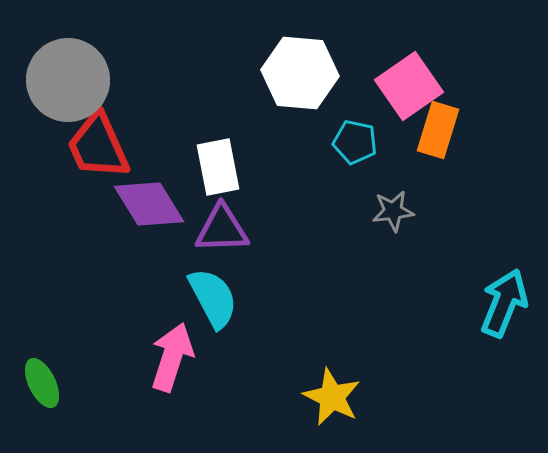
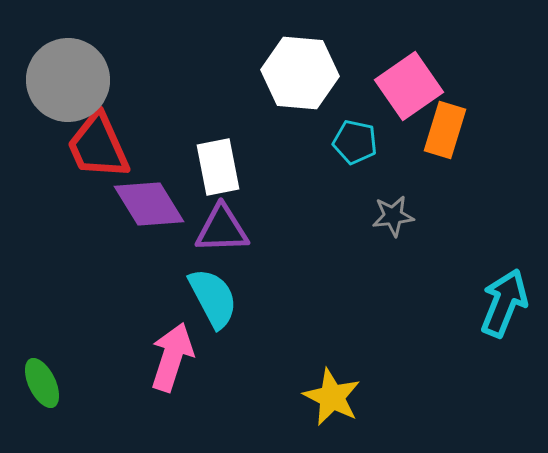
orange rectangle: moved 7 px right
gray star: moved 5 px down
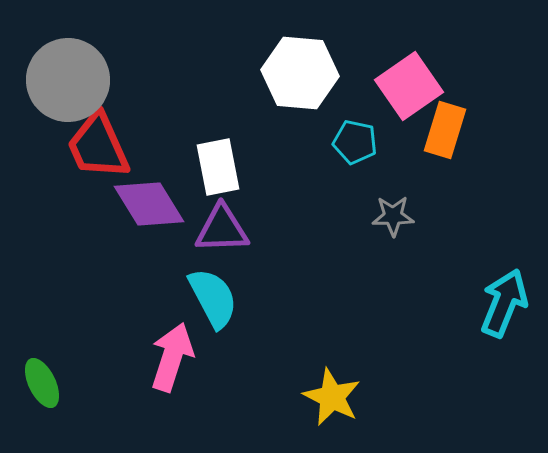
gray star: rotated 6 degrees clockwise
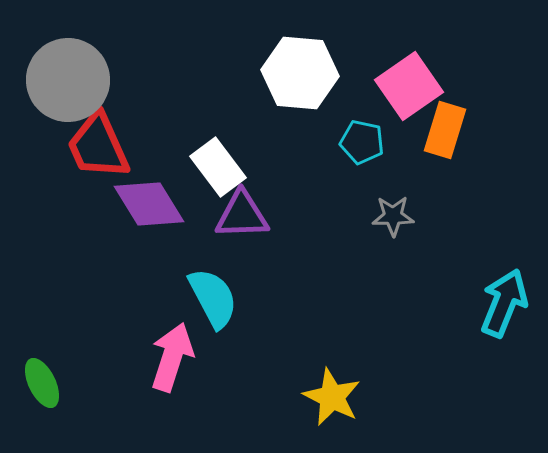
cyan pentagon: moved 7 px right
white rectangle: rotated 26 degrees counterclockwise
purple triangle: moved 20 px right, 14 px up
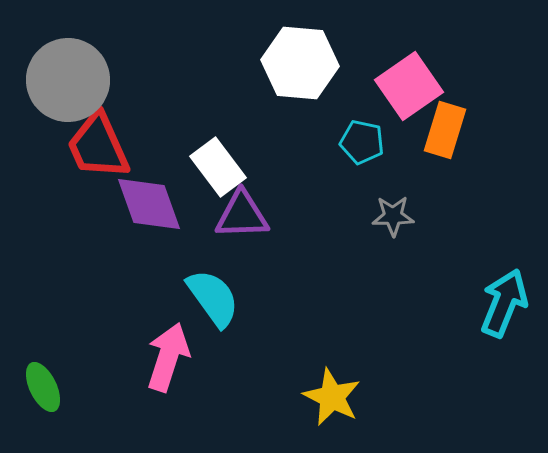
white hexagon: moved 10 px up
purple diamond: rotated 12 degrees clockwise
cyan semicircle: rotated 8 degrees counterclockwise
pink arrow: moved 4 px left
green ellipse: moved 1 px right, 4 px down
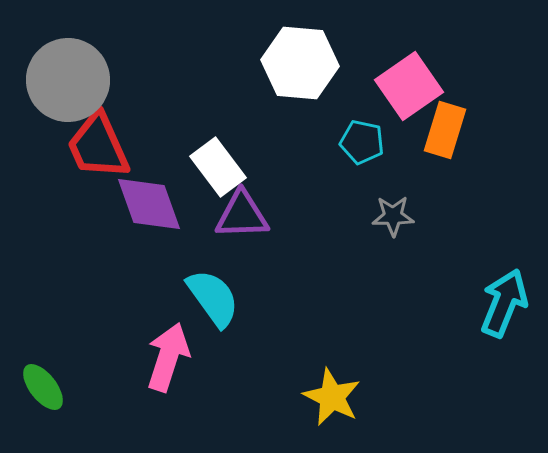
green ellipse: rotated 12 degrees counterclockwise
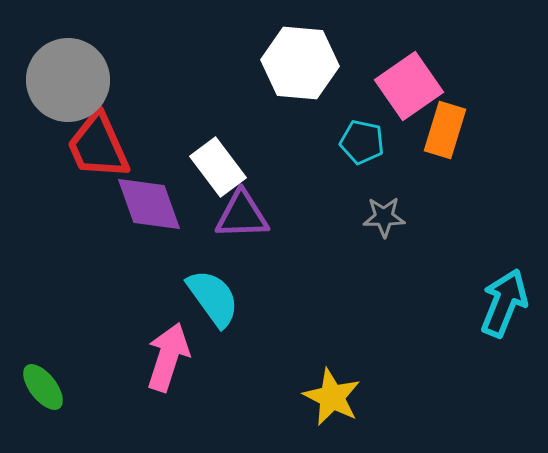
gray star: moved 9 px left, 1 px down
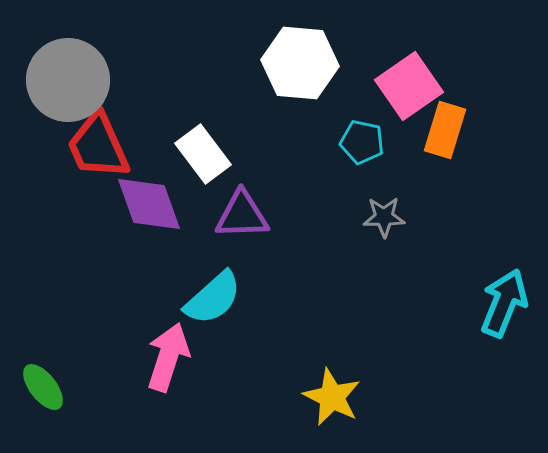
white rectangle: moved 15 px left, 13 px up
cyan semicircle: rotated 84 degrees clockwise
